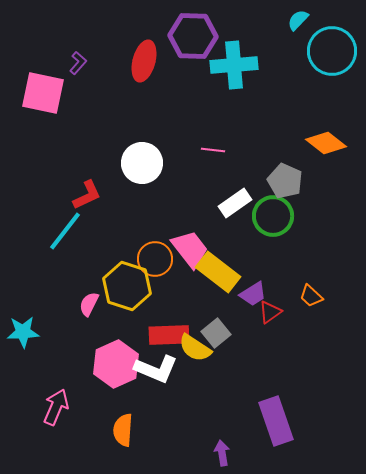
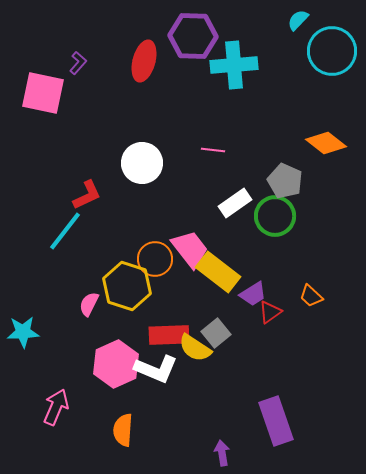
green circle: moved 2 px right
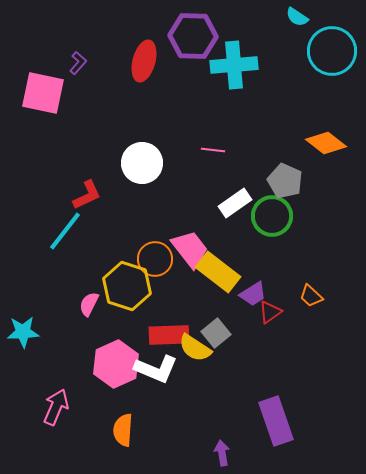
cyan semicircle: moved 1 px left, 3 px up; rotated 100 degrees counterclockwise
green circle: moved 3 px left
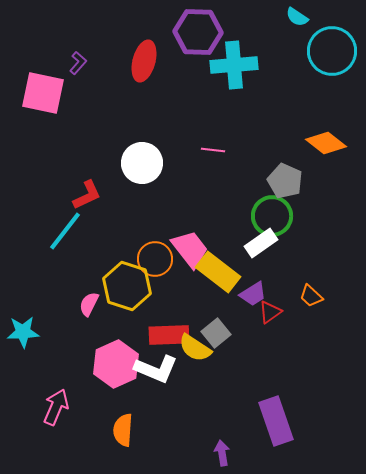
purple hexagon: moved 5 px right, 4 px up
white rectangle: moved 26 px right, 40 px down
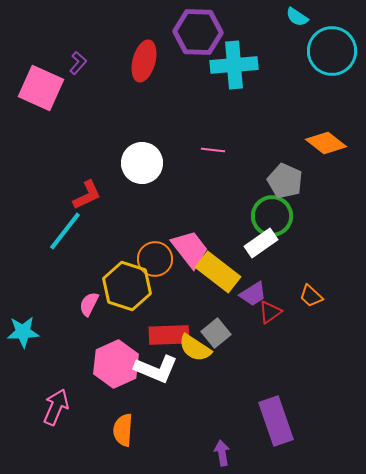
pink square: moved 2 px left, 5 px up; rotated 12 degrees clockwise
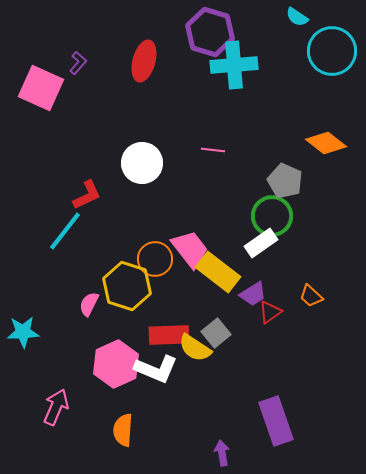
purple hexagon: moved 12 px right; rotated 15 degrees clockwise
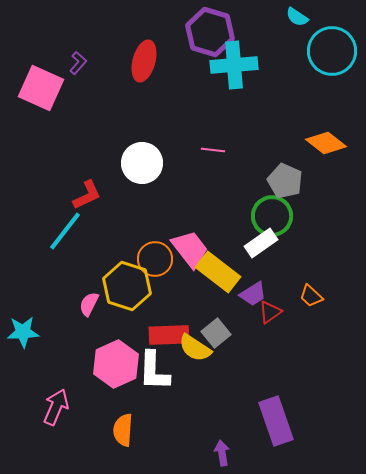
white L-shape: moved 2 px left, 2 px down; rotated 69 degrees clockwise
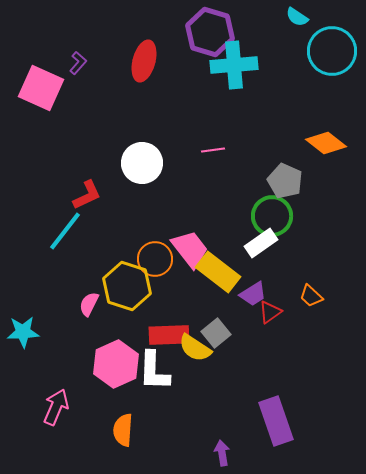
pink line: rotated 15 degrees counterclockwise
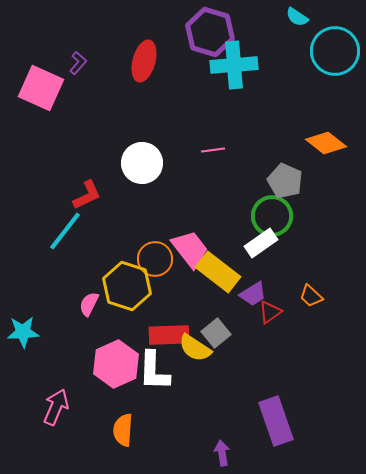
cyan circle: moved 3 px right
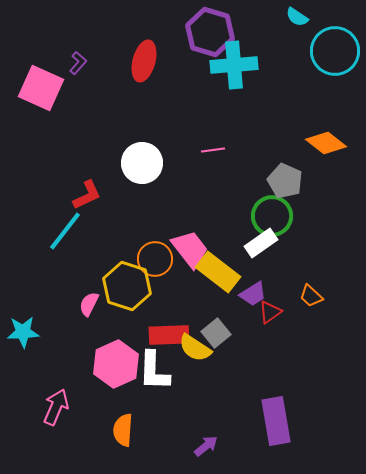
purple rectangle: rotated 9 degrees clockwise
purple arrow: moved 16 px left, 7 px up; rotated 60 degrees clockwise
